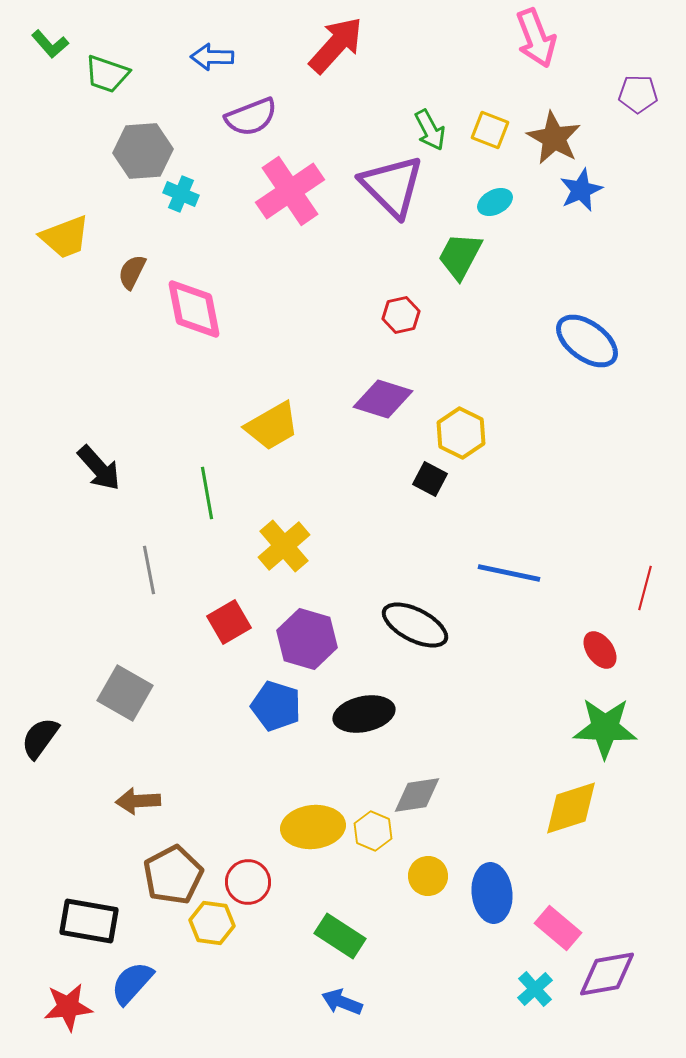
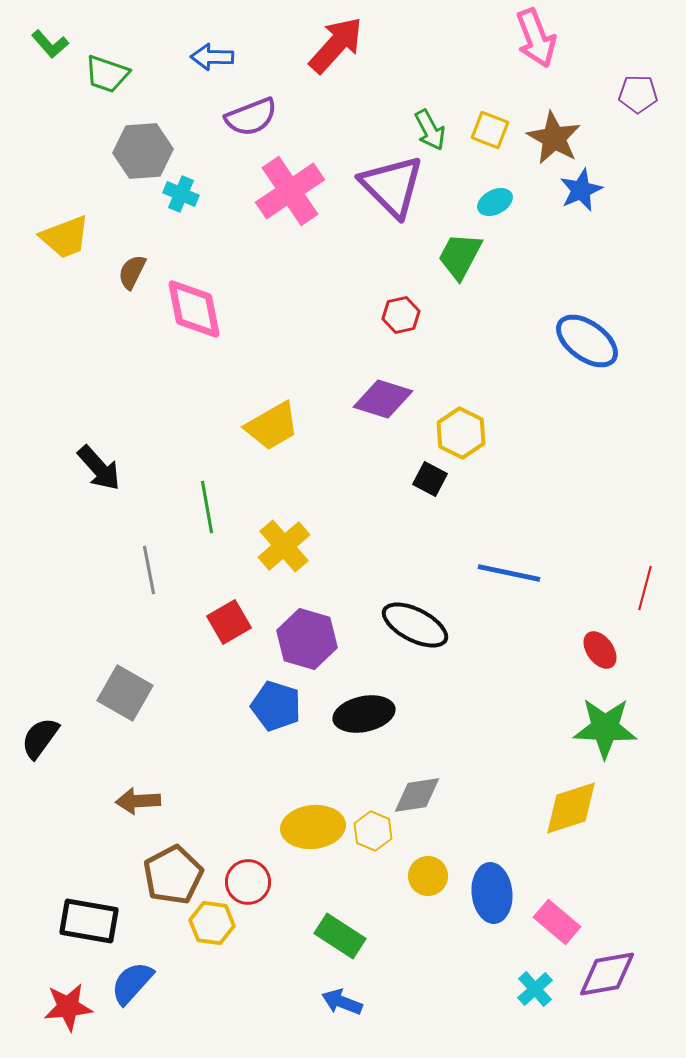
green line at (207, 493): moved 14 px down
pink rectangle at (558, 928): moved 1 px left, 6 px up
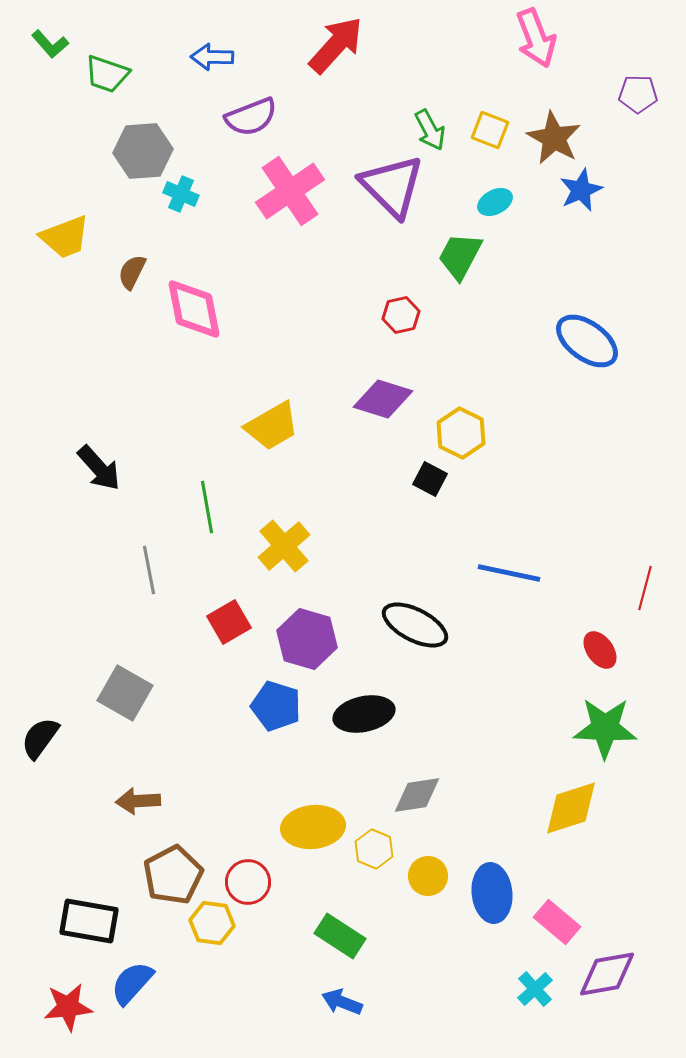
yellow hexagon at (373, 831): moved 1 px right, 18 px down
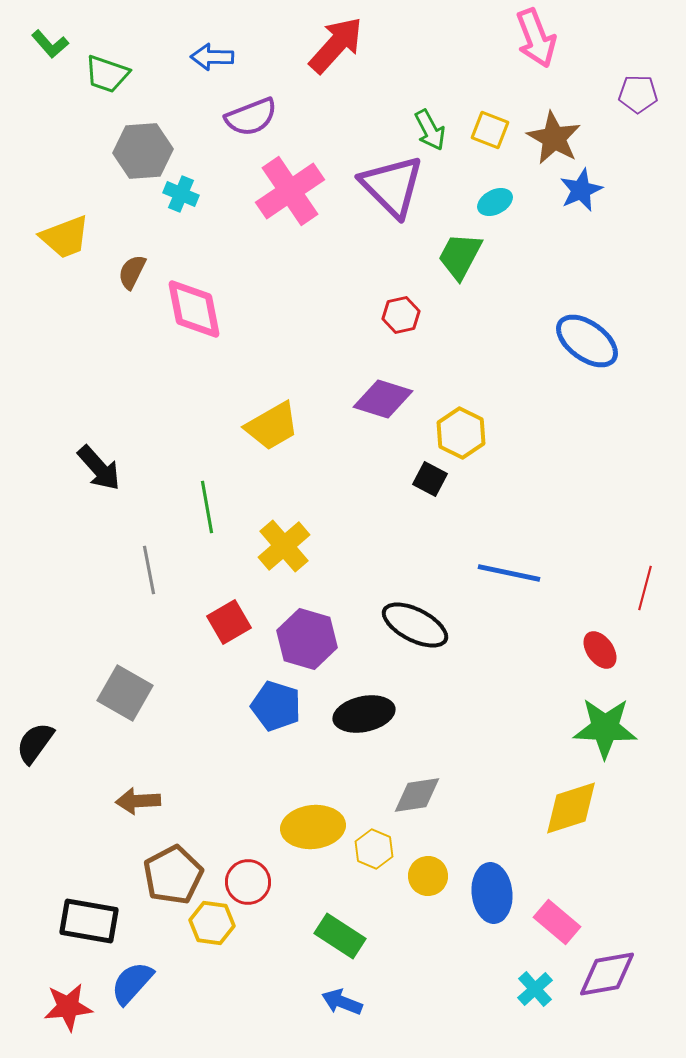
black semicircle at (40, 738): moved 5 px left, 5 px down
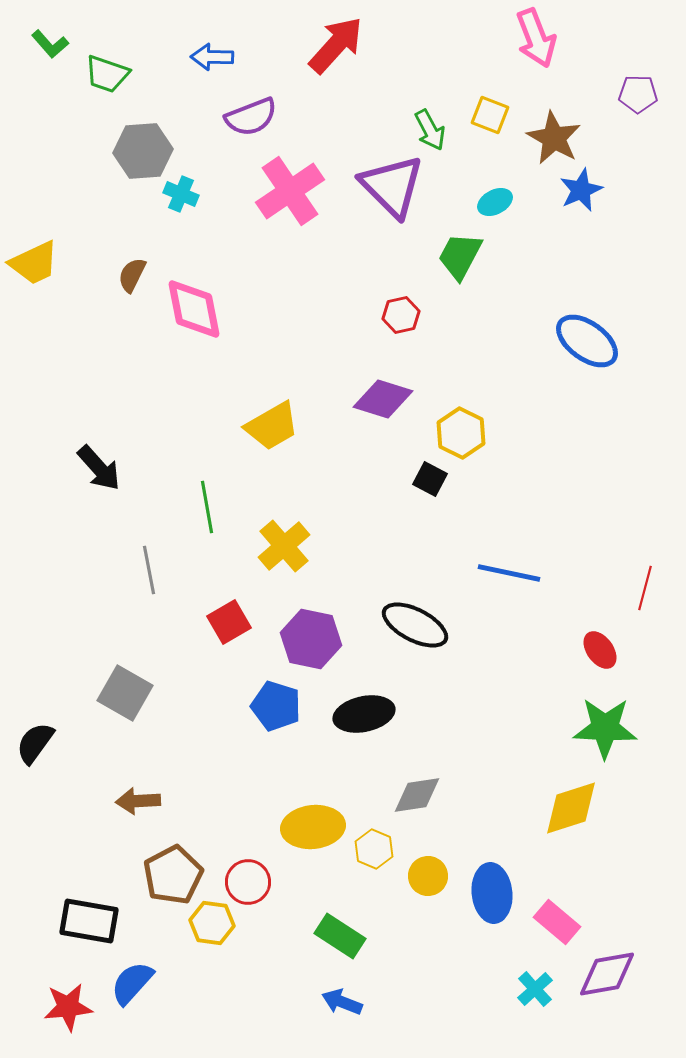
yellow square at (490, 130): moved 15 px up
yellow trapezoid at (65, 237): moved 31 px left, 26 px down; rotated 4 degrees counterclockwise
brown semicircle at (132, 272): moved 3 px down
purple hexagon at (307, 639): moved 4 px right; rotated 4 degrees counterclockwise
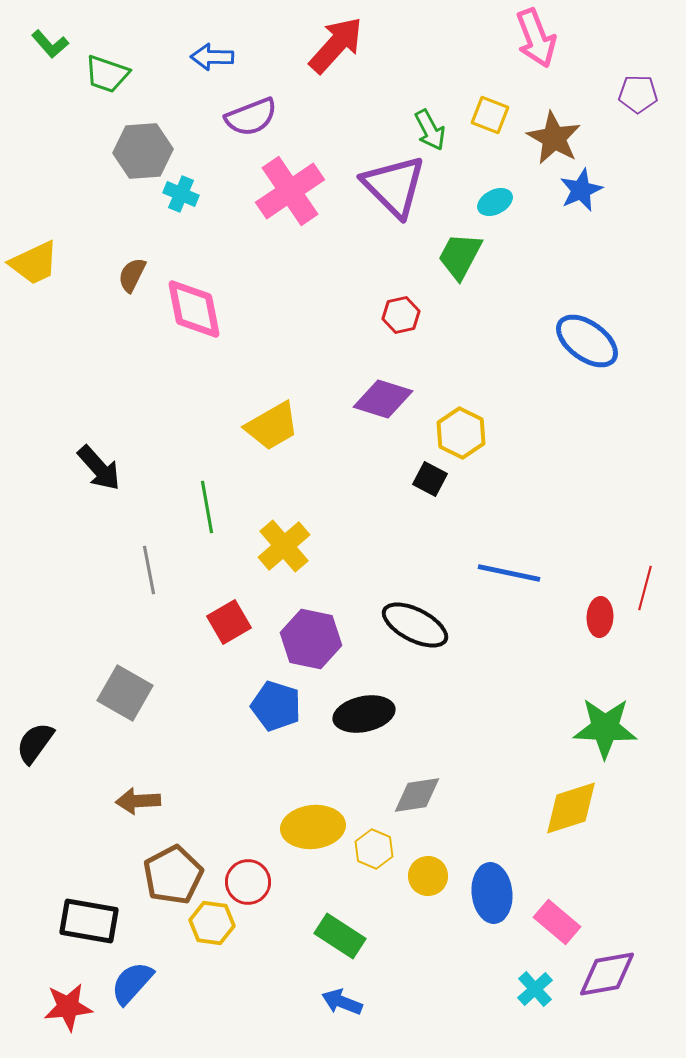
purple triangle at (392, 186): moved 2 px right
red ellipse at (600, 650): moved 33 px up; rotated 39 degrees clockwise
